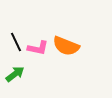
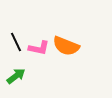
pink L-shape: moved 1 px right
green arrow: moved 1 px right, 2 px down
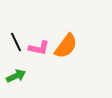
orange semicircle: rotated 76 degrees counterclockwise
green arrow: rotated 12 degrees clockwise
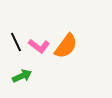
pink L-shape: moved 2 px up; rotated 25 degrees clockwise
green arrow: moved 6 px right
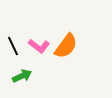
black line: moved 3 px left, 4 px down
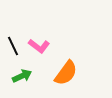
orange semicircle: moved 27 px down
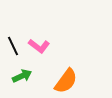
orange semicircle: moved 8 px down
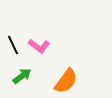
black line: moved 1 px up
green arrow: rotated 12 degrees counterclockwise
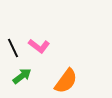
black line: moved 3 px down
